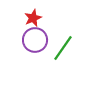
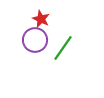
red star: moved 8 px right, 1 px down; rotated 24 degrees counterclockwise
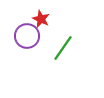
purple circle: moved 8 px left, 4 px up
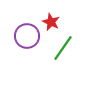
red star: moved 10 px right, 3 px down
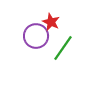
purple circle: moved 9 px right
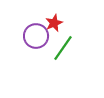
red star: moved 3 px right, 1 px down; rotated 24 degrees clockwise
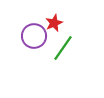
purple circle: moved 2 px left
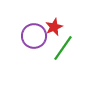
red star: moved 4 px down
